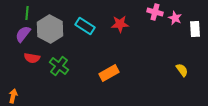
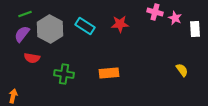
green line: moved 2 px left, 1 px down; rotated 64 degrees clockwise
purple semicircle: moved 1 px left
green cross: moved 5 px right, 8 px down; rotated 30 degrees counterclockwise
orange rectangle: rotated 24 degrees clockwise
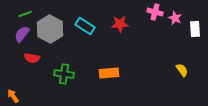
orange arrow: rotated 48 degrees counterclockwise
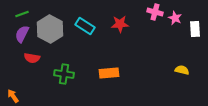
green line: moved 3 px left
purple semicircle: rotated 12 degrees counterclockwise
yellow semicircle: rotated 40 degrees counterclockwise
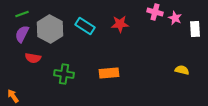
red semicircle: moved 1 px right
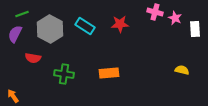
purple semicircle: moved 7 px left
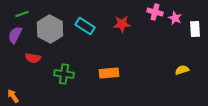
red star: moved 2 px right
purple semicircle: moved 1 px down
yellow semicircle: rotated 32 degrees counterclockwise
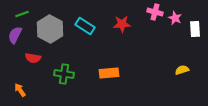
orange arrow: moved 7 px right, 6 px up
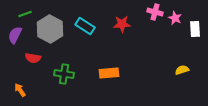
green line: moved 3 px right
